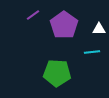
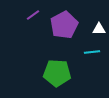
purple pentagon: rotated 8 degrees clockwise
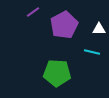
purple line: moved 3 px up
cyan line: rotated 21 degrees clockwise
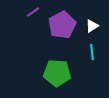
purple pentagon: moved 2 px left
white triangle: moved 7 px left, 3 px up; rotated 32 degrees counterclockwise
cyan line: rotated 70 degrees clockwise
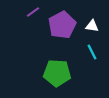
white triangle: rotated 40 degrees clockwise
cyan line: rotated 21 degrees counterclockwise
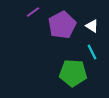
white triangle: rotated 24 degrees clockwise
green pentagon: moved 16 px right
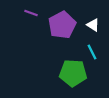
purple line: moved 2 px left, 1 px down; rotated 56 degrees clockwise
white triangle: moved 1 px right, 1 px up
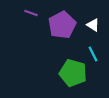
cyan line: moved 1 px right, 2 px down
green pentagon: rotated 12 degrees clockwise
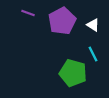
purple line: moved 3 px left
purple pentagon: moved 4 px up
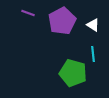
cyan line: rotated 21 degrees clockwise
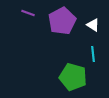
green pentagon: moved 4 px down
